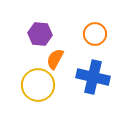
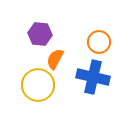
orange circle: moved 4 px right, 8 px down
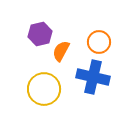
purple hexagon: rotated 20 degrees counterclockwise
orange semicircle: moved 6 px right, 8 px up
yellow circle: moved 6 px right, 4 px down
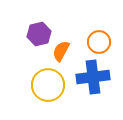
purple hexagon: moved 1 px left
blue cross: rotated 20 degrees counterclockwise
yellow circle: moved 4 px right, 4 px up
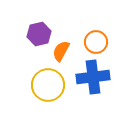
orange circle: moved 3 px left
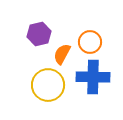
orange circle: moved 6 px left
orange semicircle: moved 1 px right, 3 px down
blue cross: rotated 8 degrees clockwise
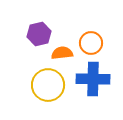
orange circle: moved 1 px right, 1 px down
orange semicircle: moved 1 px up; rotated 55 degrees clockwise
blue cross: moved 2 px down
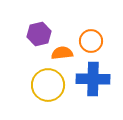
orange circle: moved 2 px up
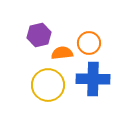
purple hexagon: moved 1 px down
orange circle: moved 2 px left, 2 px down
